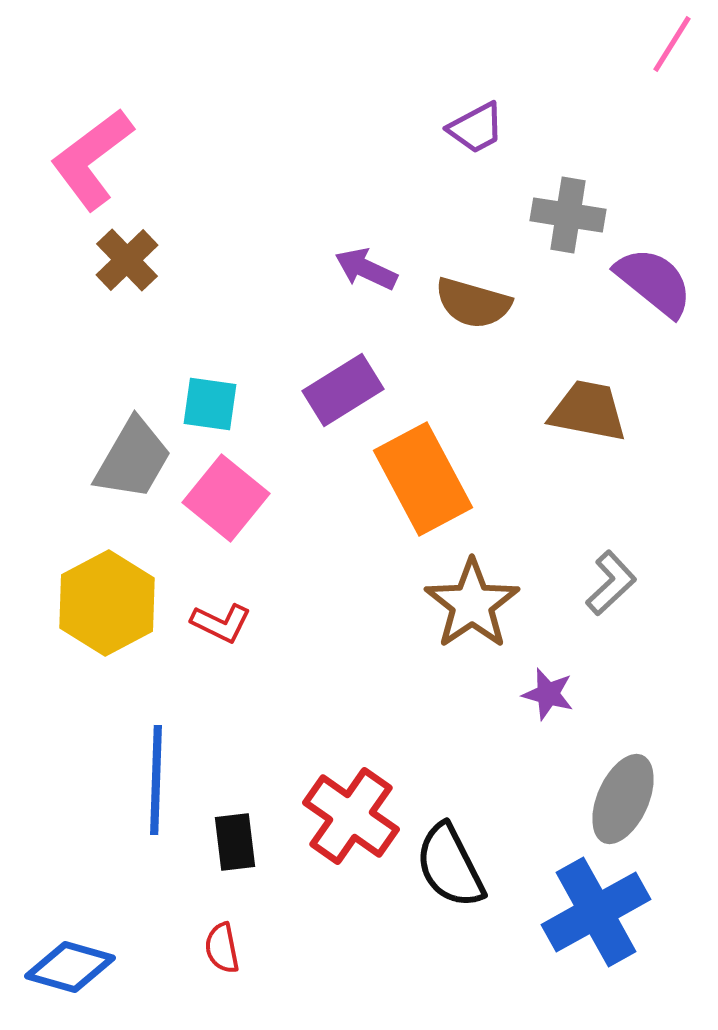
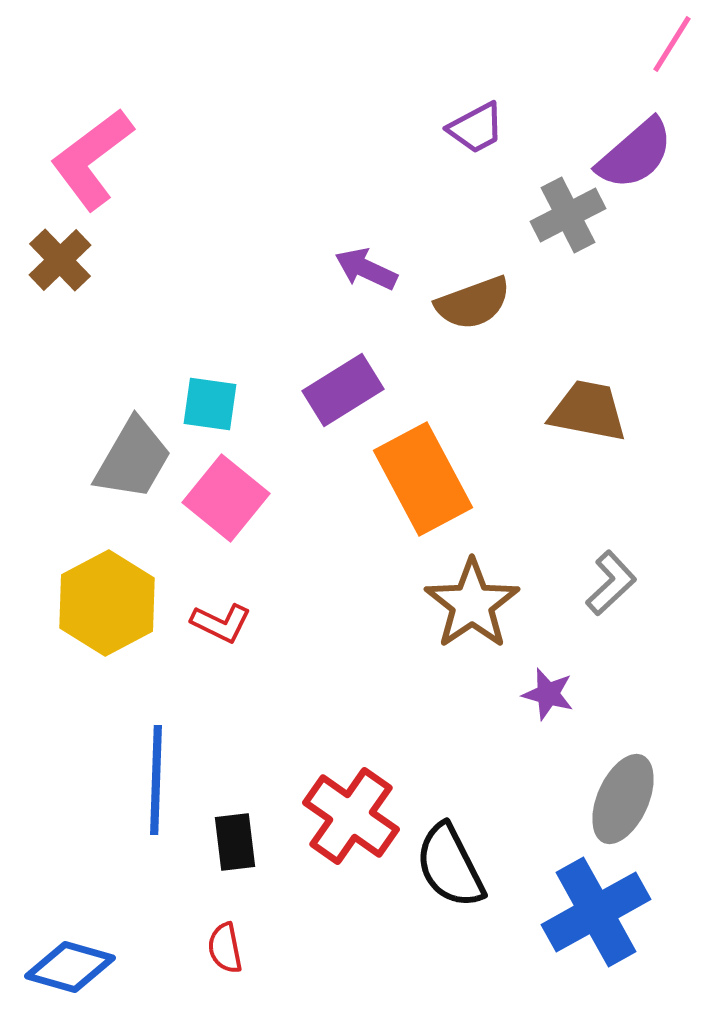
gray cross: rotated 36 degrees counterclockwise
brown cross: moved 67 px left
purple semicircle: moved 19 px left, 128 px up; rotated 100 degrees clockwise
brown semicircle: rotated 36 degrees counterclockwise
red semicircle: moved 3 px right
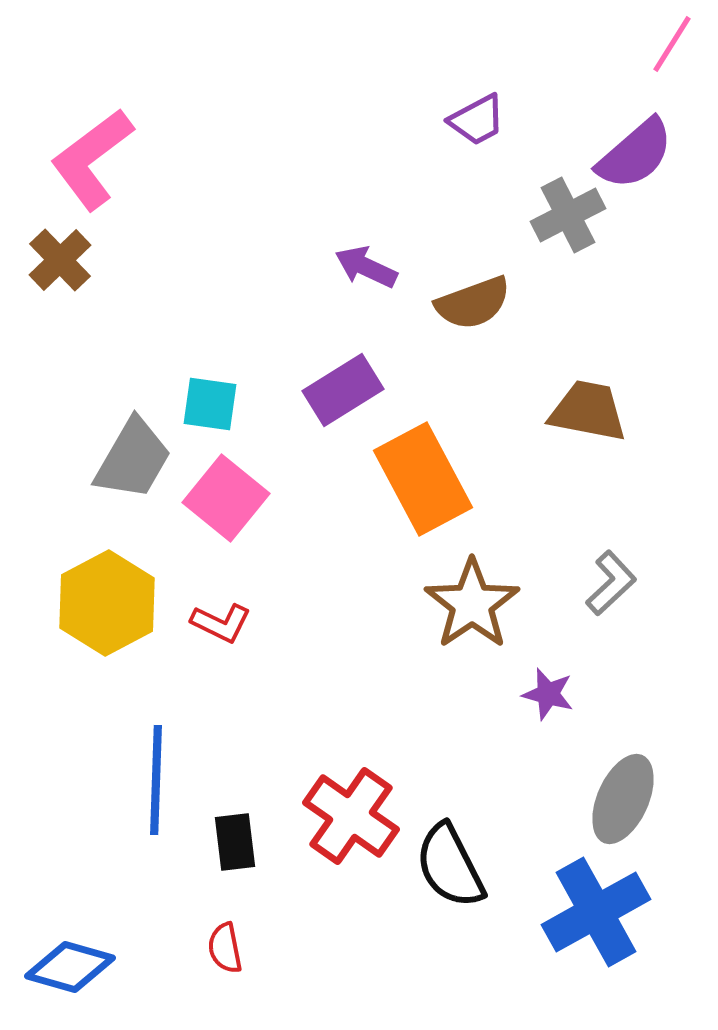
purple trapezoid: moved 1 px right, 8 px up
purple arrow: moved 2 px up
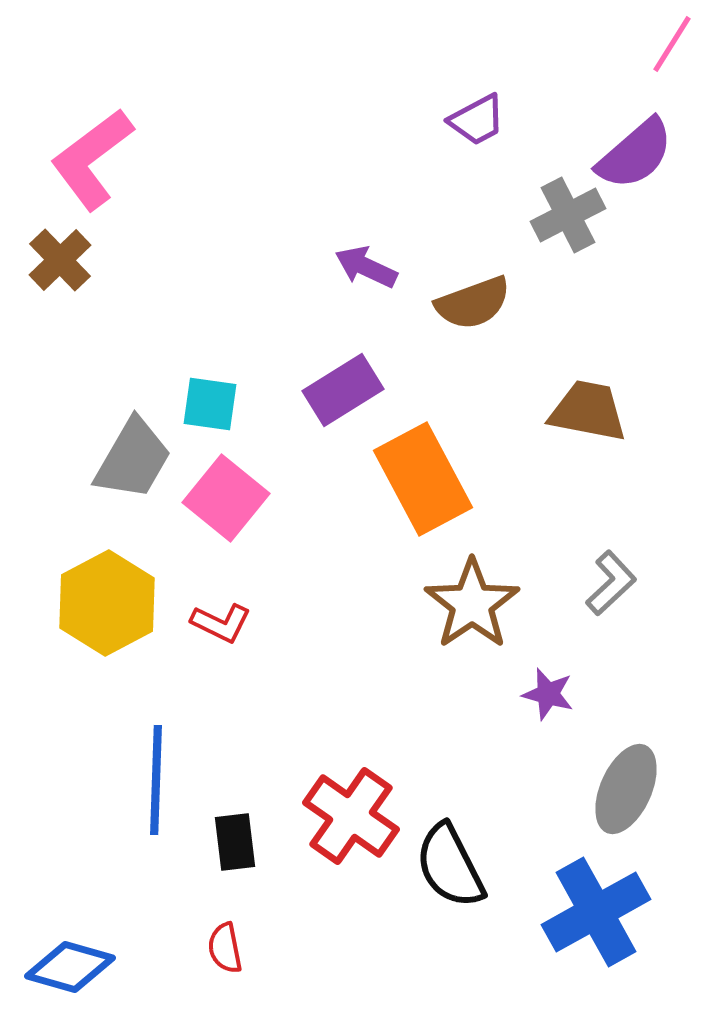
gray ellipse: moved 3 px right, 10 px up
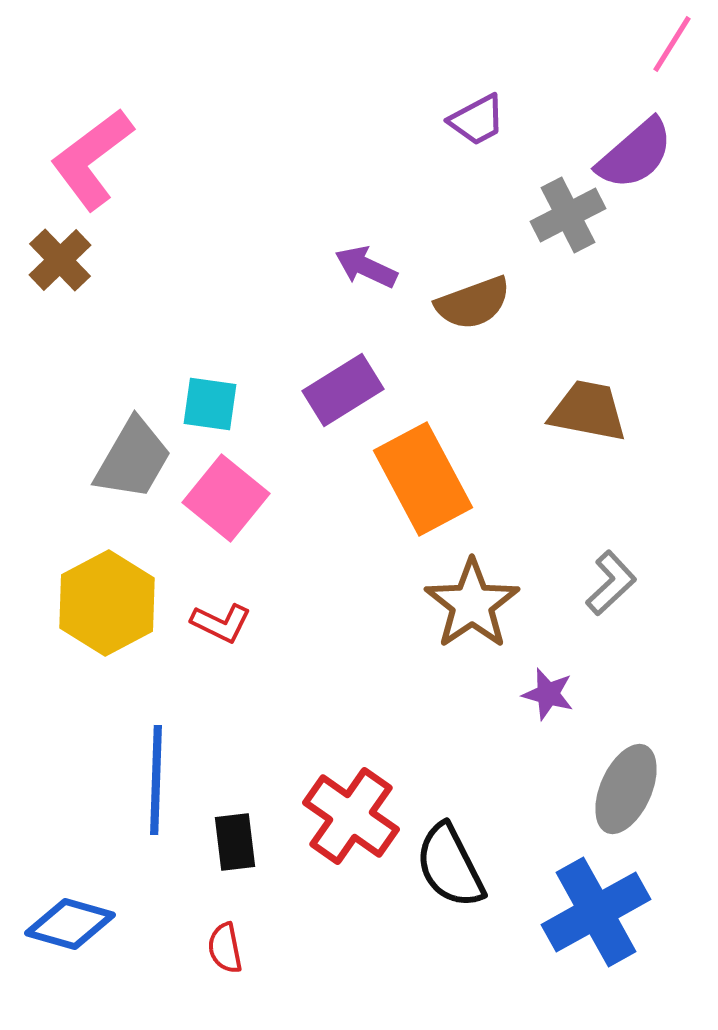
blue diamond: moved 43 px up
